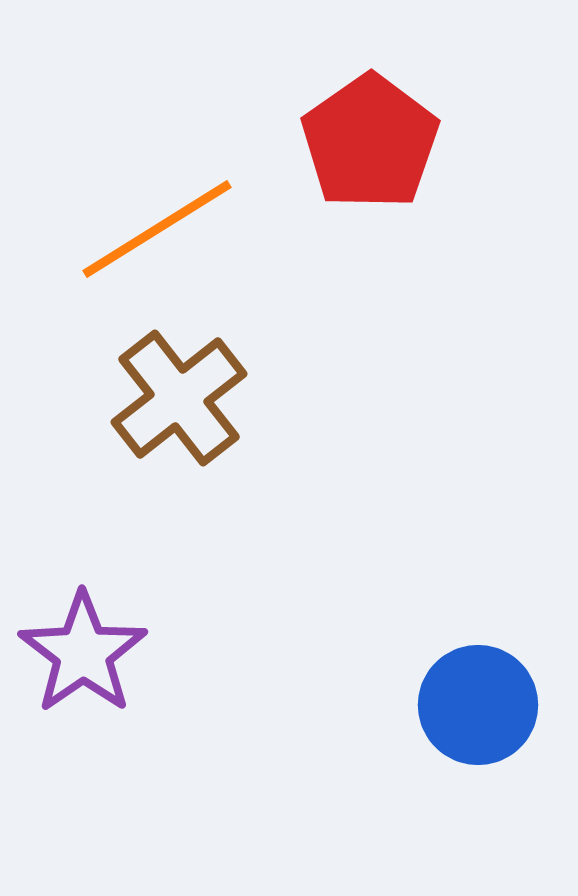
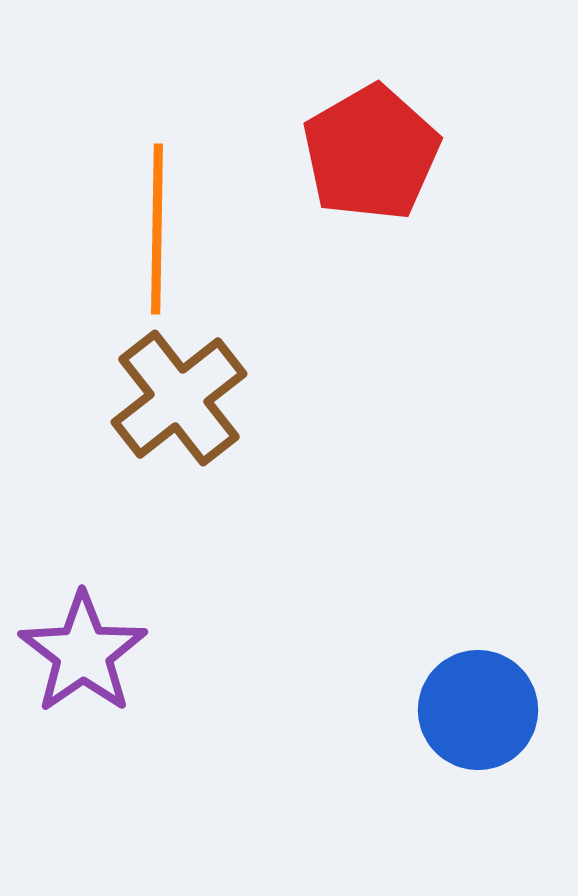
red pentagon: moved 1 px right, 11 px down; rotated 5 degrees clockwise
orange line: rotated 57 degrees counterclockwise
blue circle: moved 5 px down
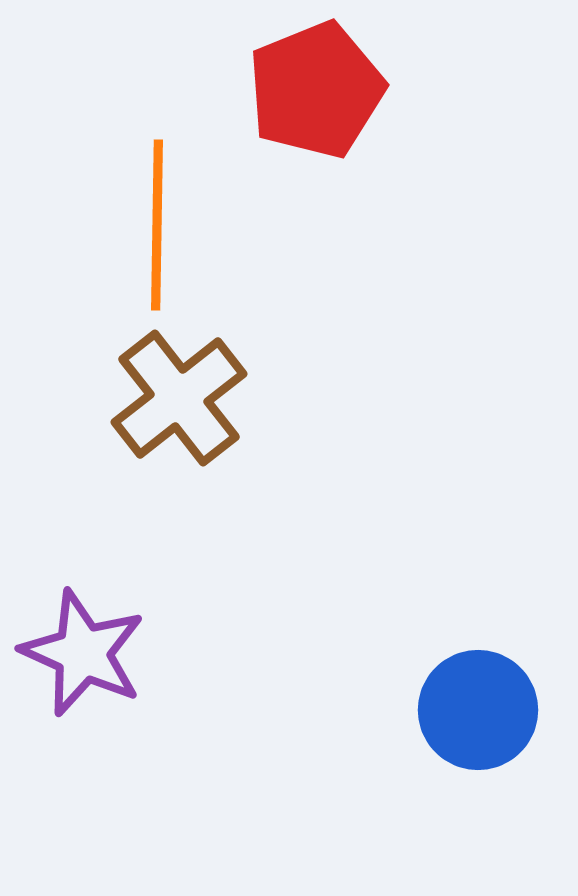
red pentagon: moved 55 px left, 63 px up; rotated 8 degrees clockwise
orange line: moved 4 px up
purple star: rotated 13 degrees counterclockwise
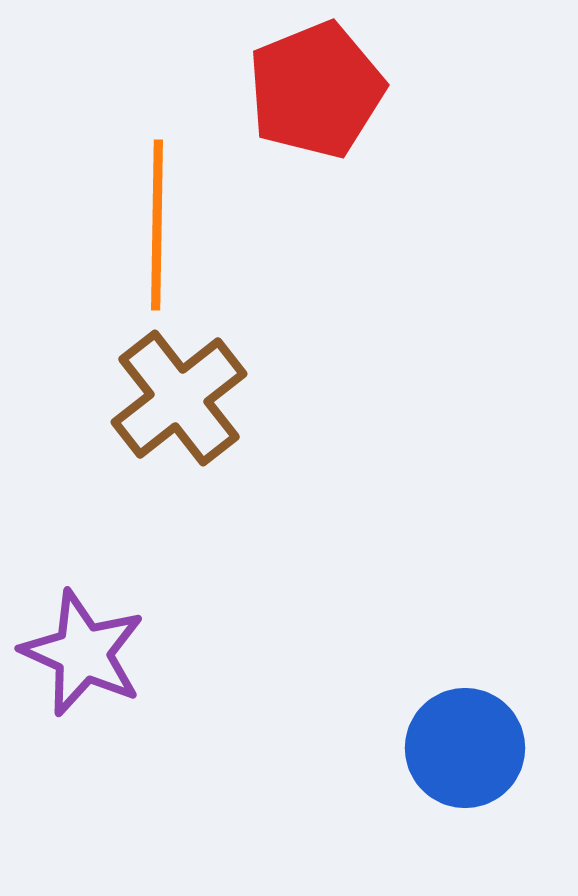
blue circle: moved 13 px left, 38 px down
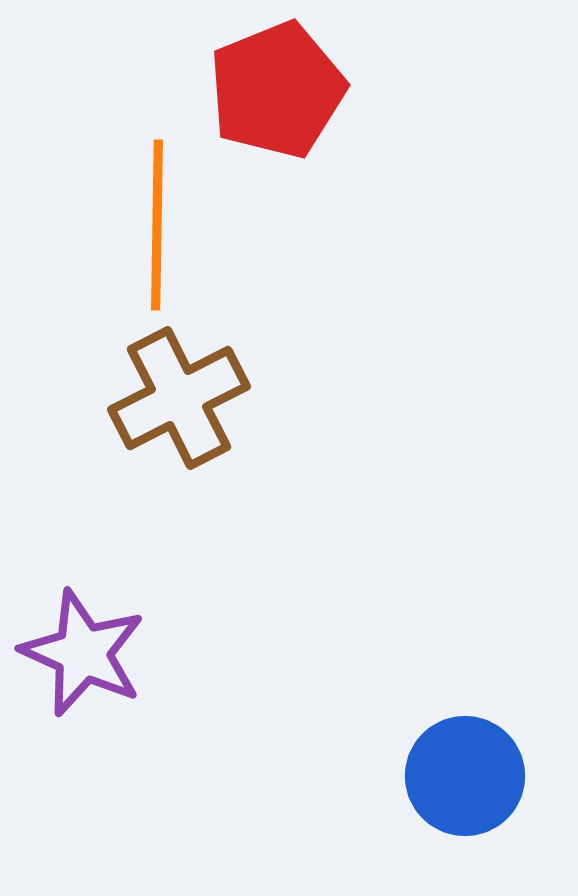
red pentagon: moved 39 px left
brown cross: rotated 11 degrees clockwise
blue circle: moved 28 px down
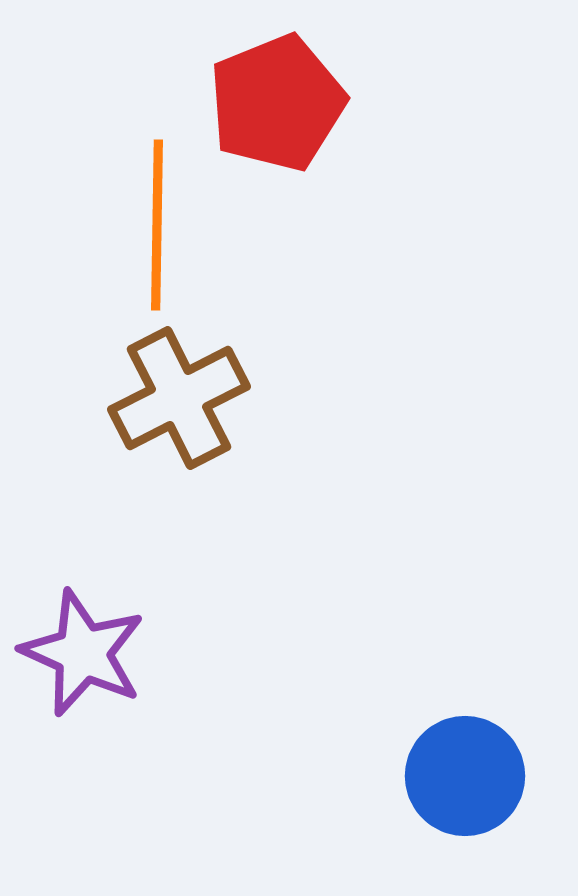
red pentagon: moved 13 px down
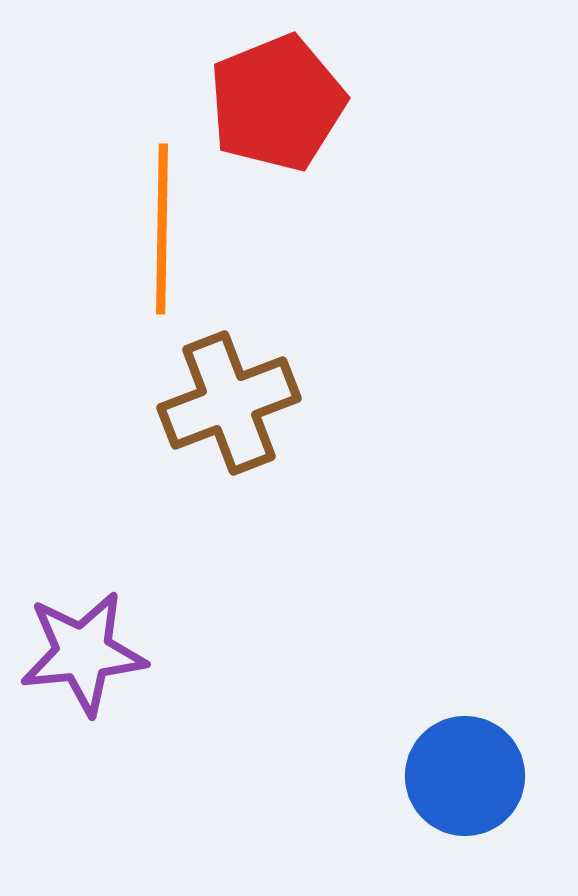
orange line: moved 5 px right, 4 px down
brown cross: moved 50 px right, 5 px down; rotated 6 degrees clockwise
purple star: rotated 30 degrees counterclockwise
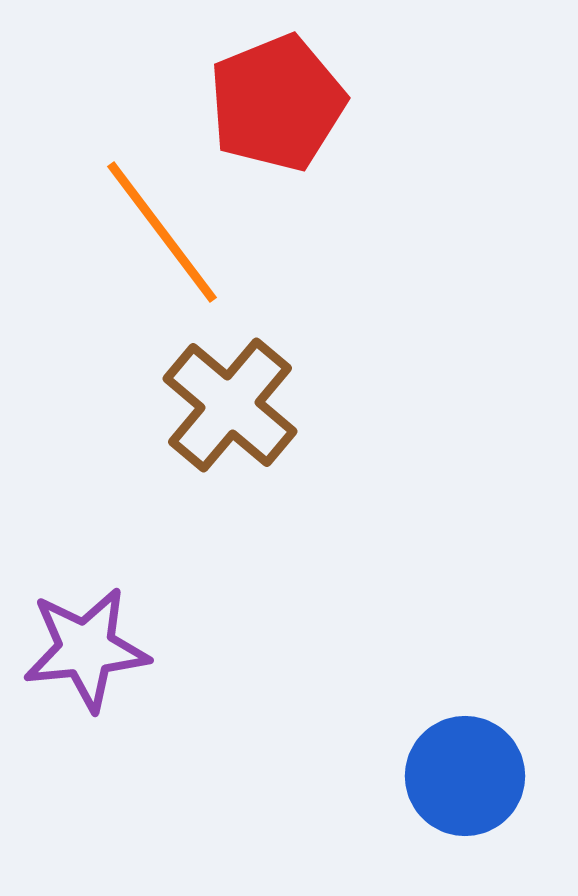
orange line: moved 3 px down; rotated 38 degrees counterclockwise
brown cross: moved 1 px right, 2 px down; rotated 29 degrees counterclockwise
purple star: moved 3 px right, 4 px up
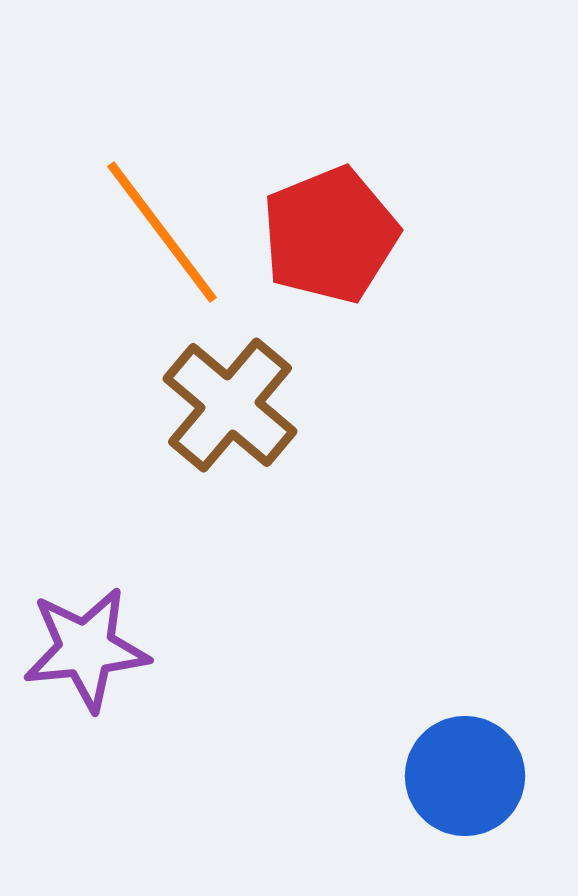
red pentagon: moved 53 px right, 132 px down
